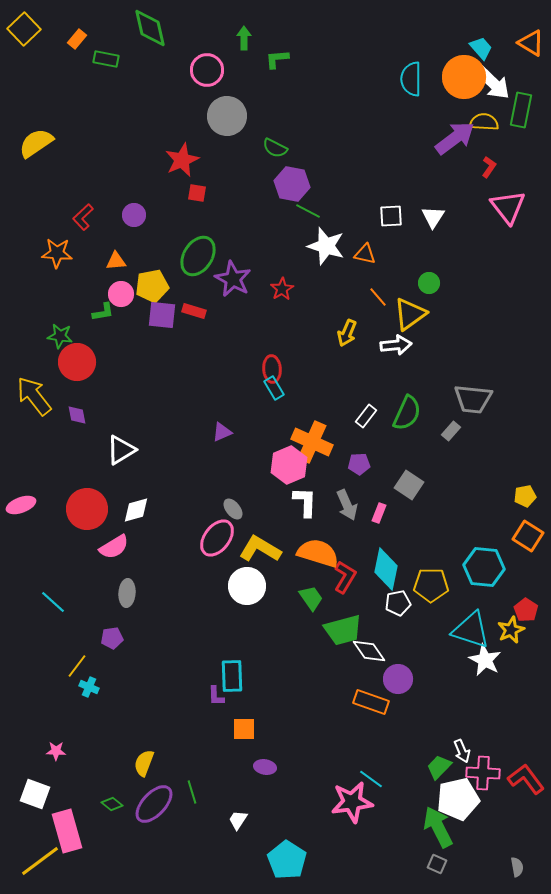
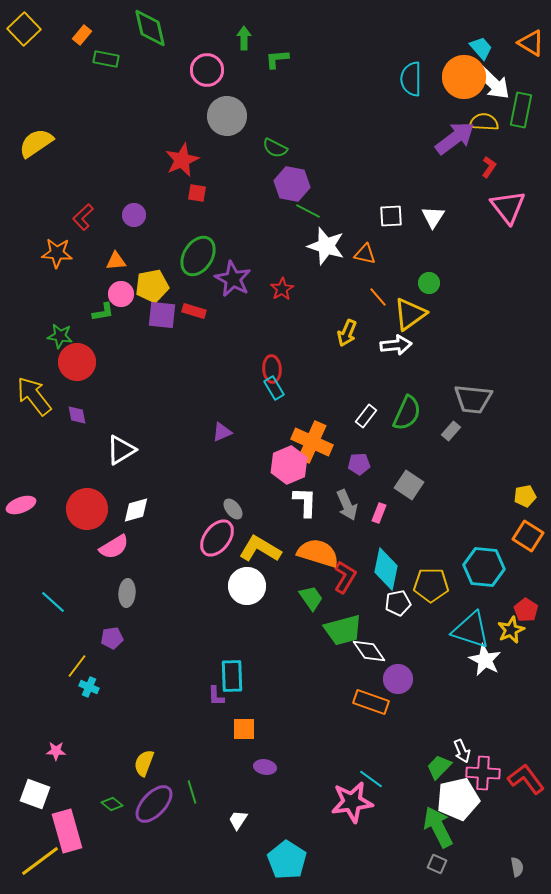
orange rectangle at (77, 39): moved 5 px right, 4 px up
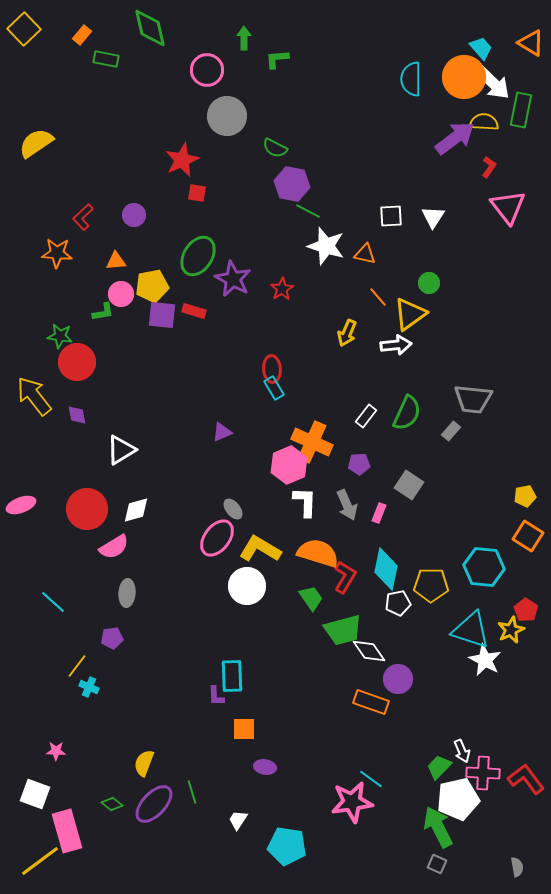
cyan pentagon at (287, 860): moved 14 px up; rotated 24 degrees counterclockwise
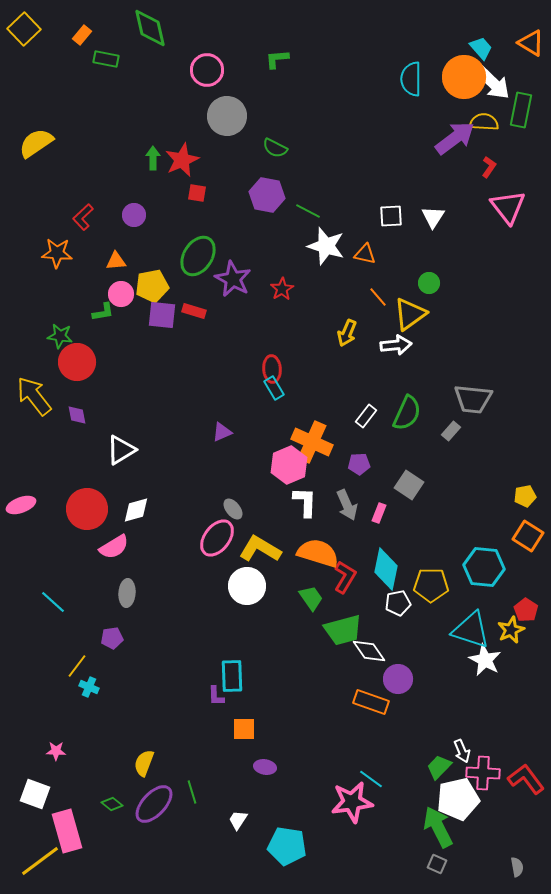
green arrow at (244, 38): moved 91 px left, 120 px down
purple hexagon at (292, 184): moved 25 px left, 11 px down
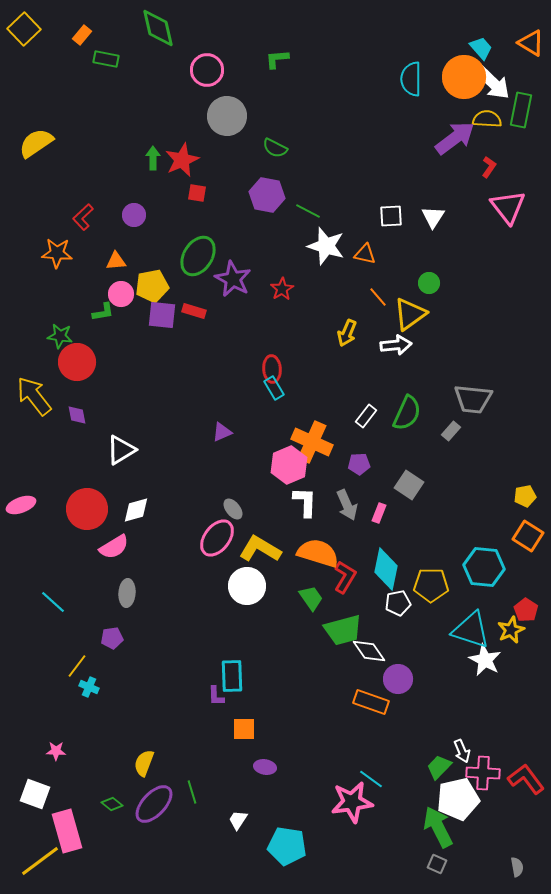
green diamond at (150, 28): moved 8 px right
yellow semicircle at (484, 122): moved 3 px right, 3 px up
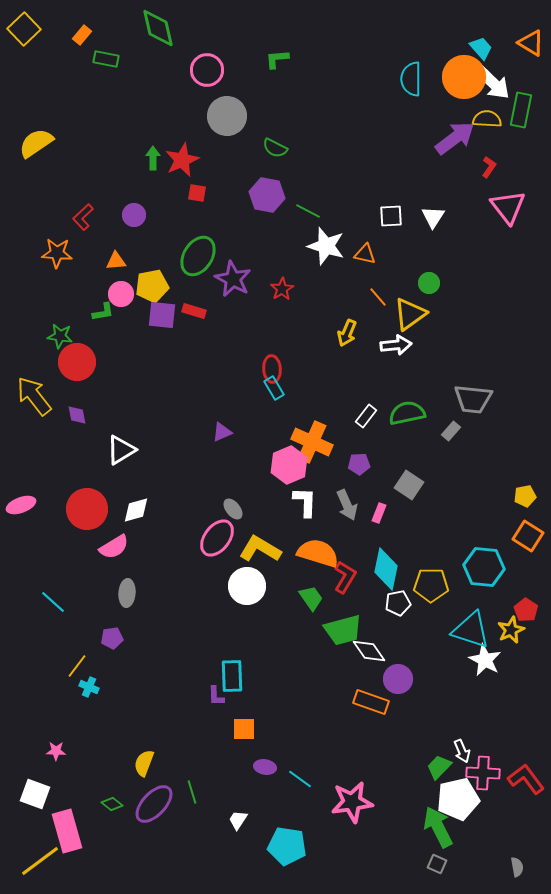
green semicircle at (407, 413): rotated 126 degrees counterclockwise
cyan line at (371, 779): moved 71 px left
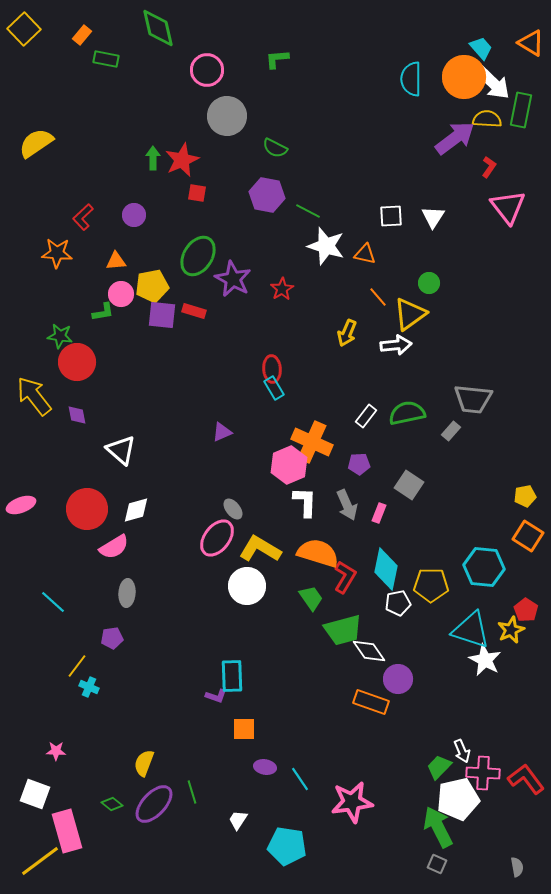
white triangle at (121, 450): rotated 48 degrees counterclockwise
purple L-shape at (216, 696): rotated 70 degrees counterclockwise
cyan line at (300, 779): rotated 20 degrees clockwise
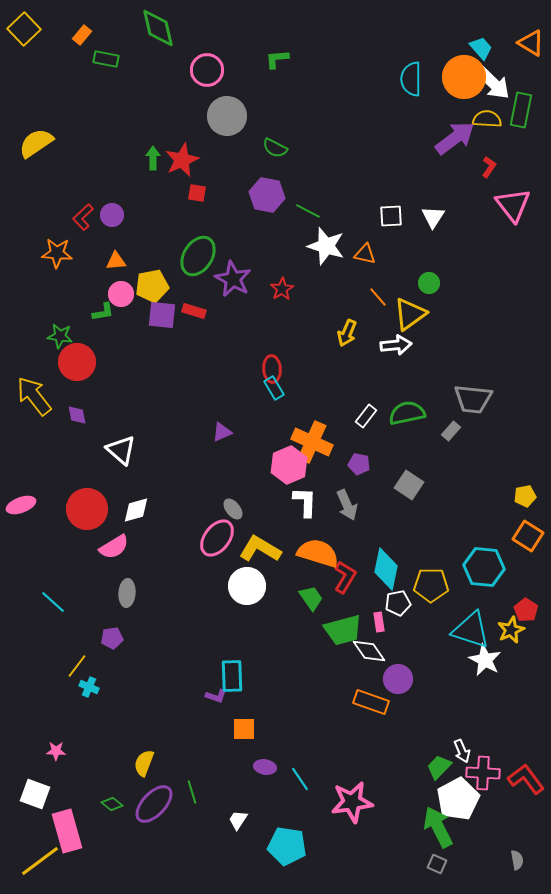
pink triangle at (508, 207): moved 5 px right, 2 px up
purple circle at (134, 215): moved 22 px left
purple pentagon at (359, 464): rotated 15 degrees clockwise
pink rectangle at (379, 513): moved 109 px down; rotated 30 degrees counterclockwise
white pentagon at (458, 799): rotated 15 degrees counterclockwise
gray semicircle at (517, 867): moved 7 px up
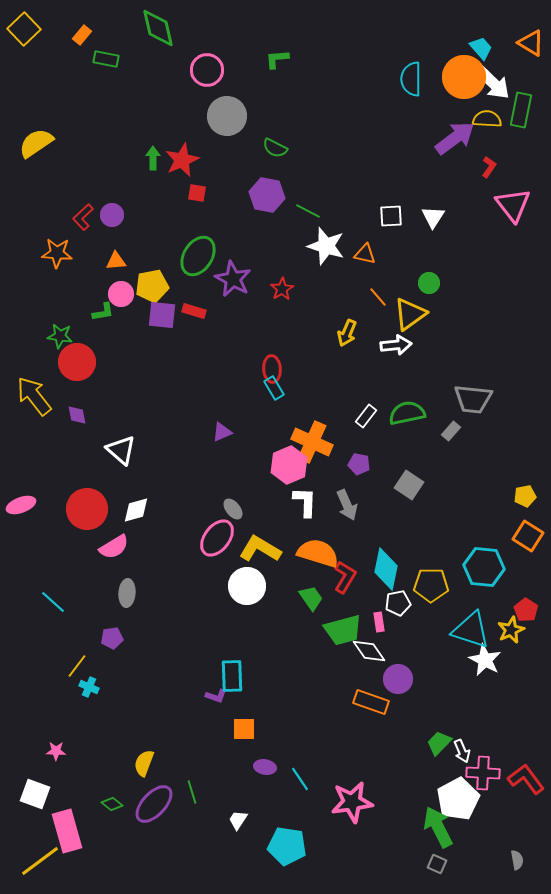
green trapezoid at (439, 767): moved 24 px up
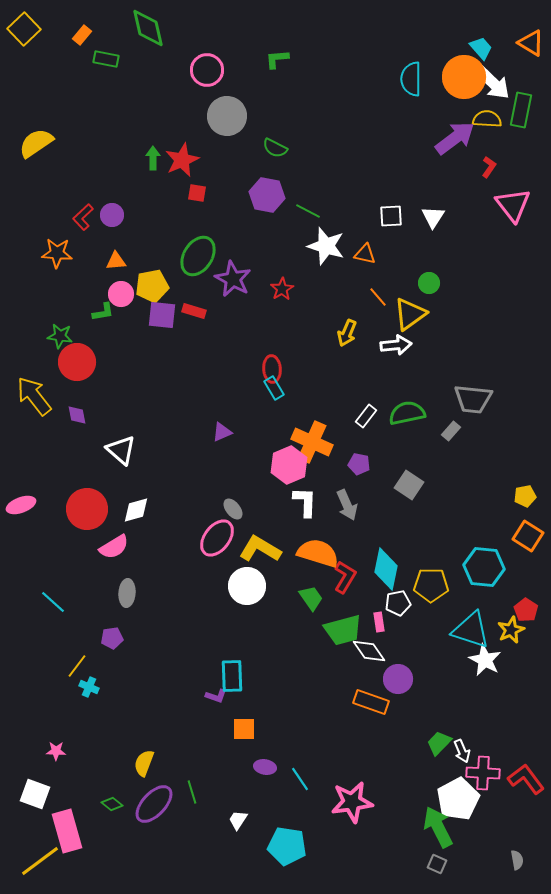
green diamond at (158, 28): moved 10 px left
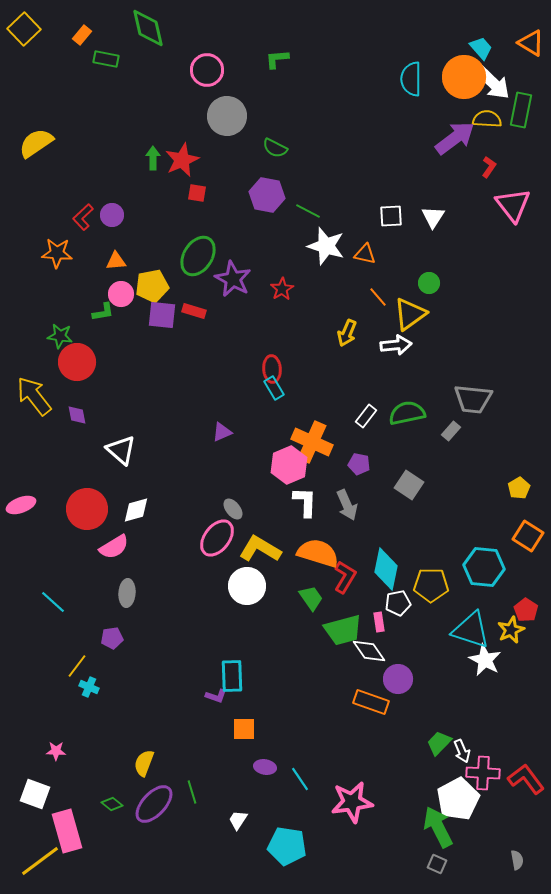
yellow pentagon at (525, 496): moved 6 px left, 8 px up; rotated 20 degrees counterclockwise
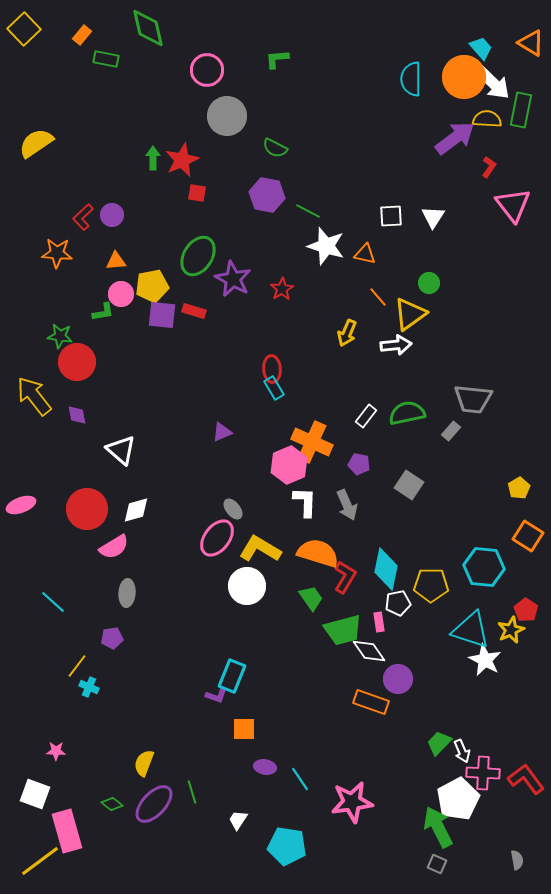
cyan rectangle at (232, 676): rotated 24 degrees clockwise
